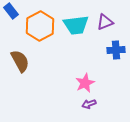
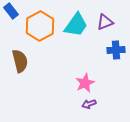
cyan trapezoid: rotated 48 degrees counterclockwise
brown semicircle: rotated 15 degrees clockwise
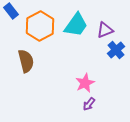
purple triangle: moved 8 px down
blue cross: rotated 36 degrees counterclockwise
brown semicircle: moved 6 px right
purple arrow: rotated 32 degrees counterclockwise
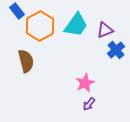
blue rectangle: moved 6 px right
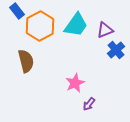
pink star: moved 10 px left
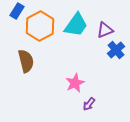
blue rectangle: rotated 70 degrees clockwise
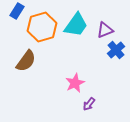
orange hexagon: moved 2 px right, 1 px down; rotated 12 degrees clockwise
brown semicircle: rotated 50 degrees clockwise
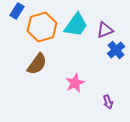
brown semicircle: moved 11 px right, 3 px down
purple arrow: moved 19 px right, 2 px up; rotated 56 degrees counterclockwise
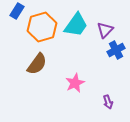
purple triangle: rotated 24 degrees counterclockwise
blue cross: rotated 12 degrees clockwise
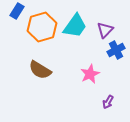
cyan trapezoid: moved 1 px left, 1 px down
brown semicircle: moved 3 px right, 6 px down; rotated 85 degrees clockwise
pink star: moved 15 px right, 9 px up
purple arrow: rotated 48 degrees clockwise
